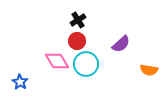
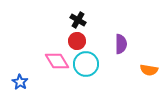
black cross: rotated 28 degrees counterclockwise
purple semicircle: rotated 48 degrees counterclockwise
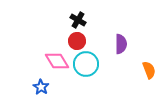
orange semicircle: rotated 120 degrees counterclockwise
blue star: moved 21 px right, 5 px down
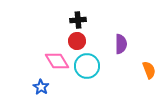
black cross: rotated 35 degrees counterclockwise
cyan circle: moved 1 px right, 2 px down
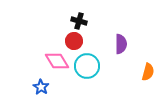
black cross: moved 1 px right, 1 px down; rotated 21 degrees clockwise
red circle: moved 3 px left
orange semicircle: moved 1 px left, 2 px down; rotated 36 degrees clockwise
